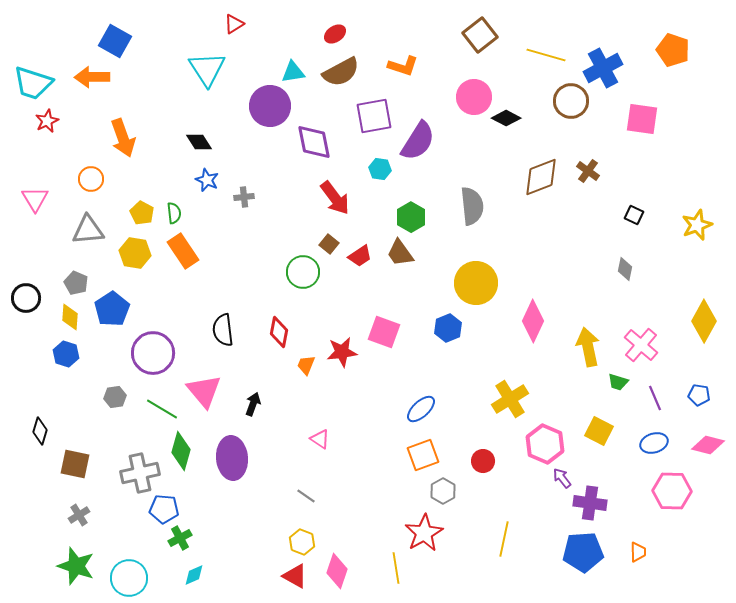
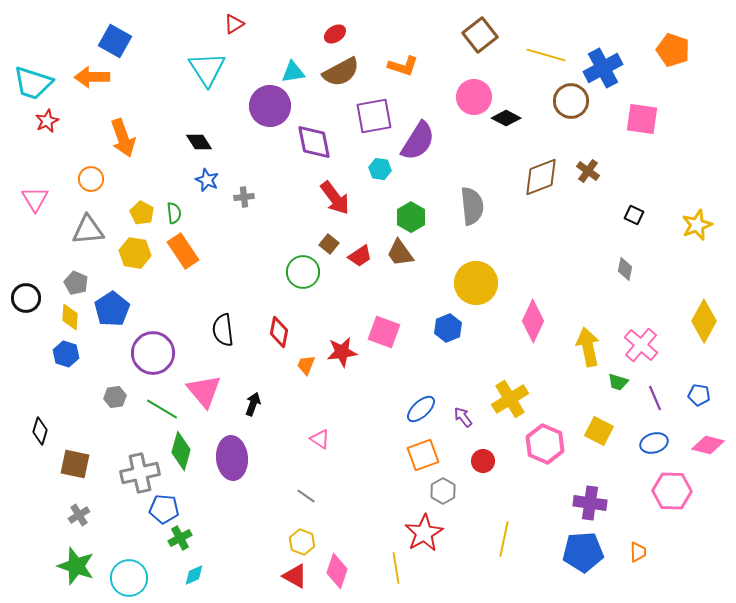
purple arrow at (562, 478): moved 99 px left, 61 px up
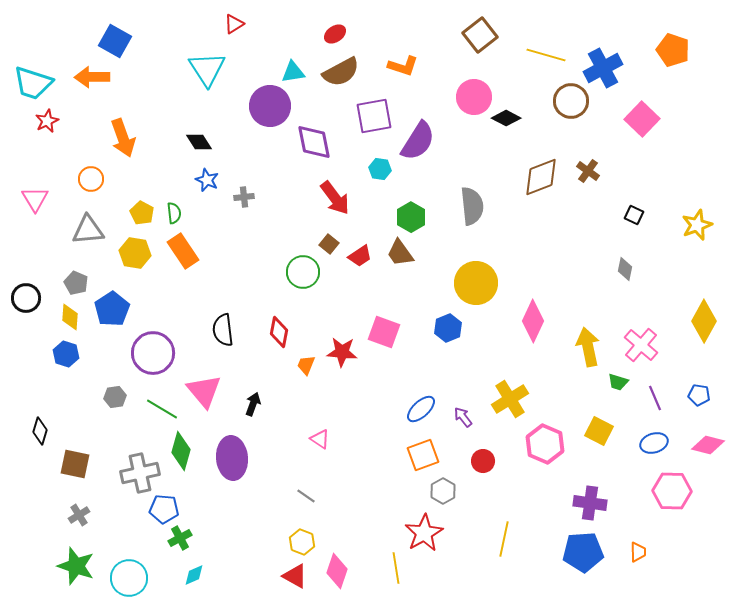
pink square at (642, 119): rotated 36 degrees clockwise
red star at (342, 352): rotated 12 degrees clockwise
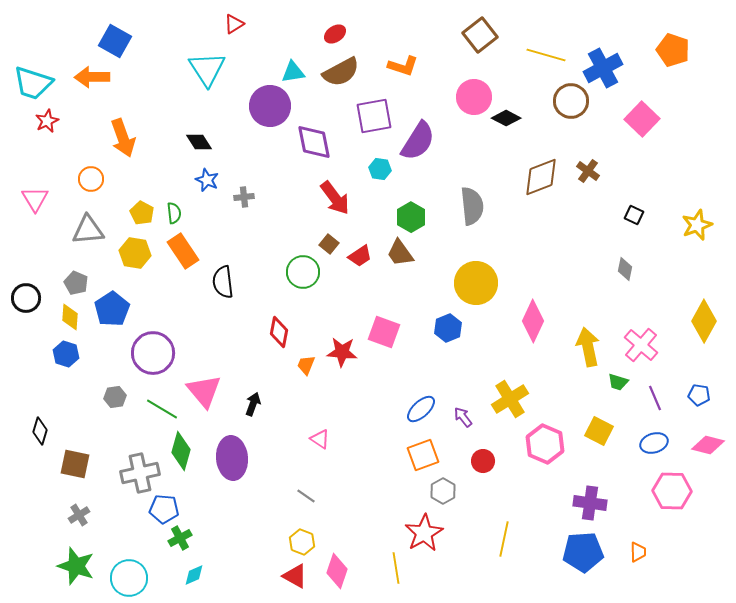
black semicircle at (223, 330): moved 48 px up
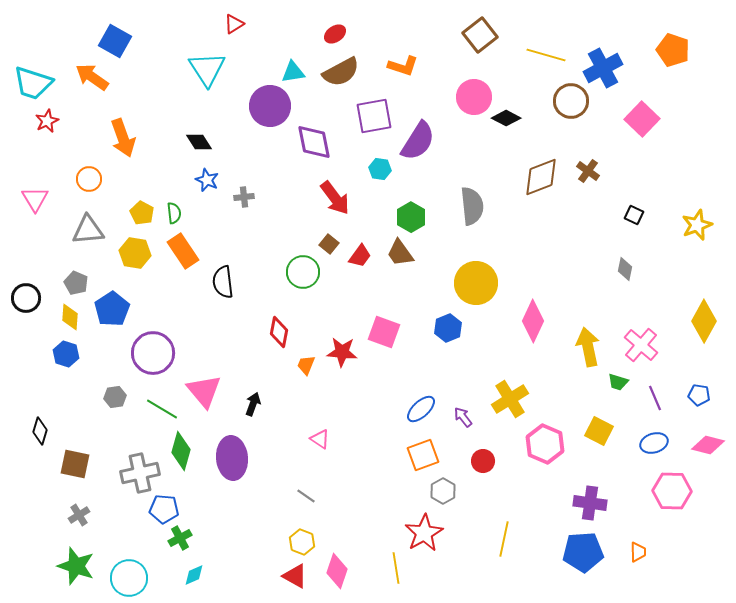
orange arrow at (92, 77): rotated 36 degrees clockwise
orange circle at (91, 179): moved 2 px left
red trapezoid at (360, 256): rotated 20 degrees counterclockwise
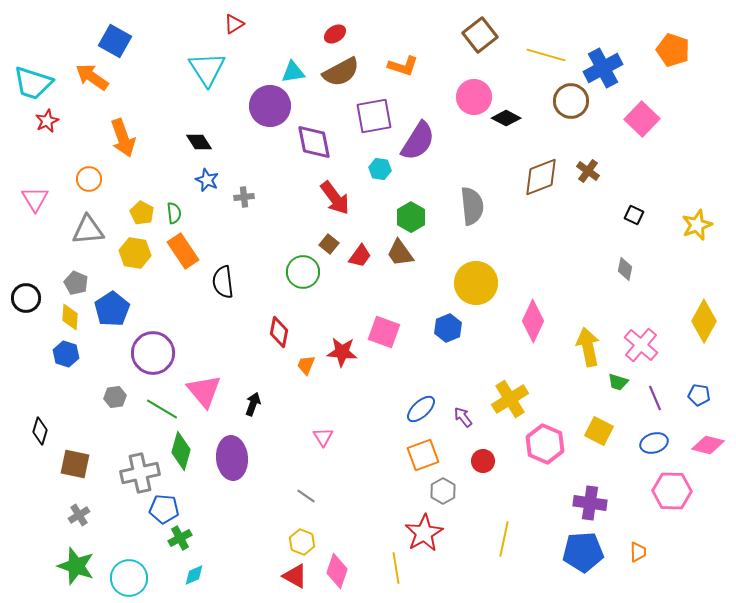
pink triangle at (320, 439): moved 3 px right, 2 px up; rotated 25 degrees clockwise
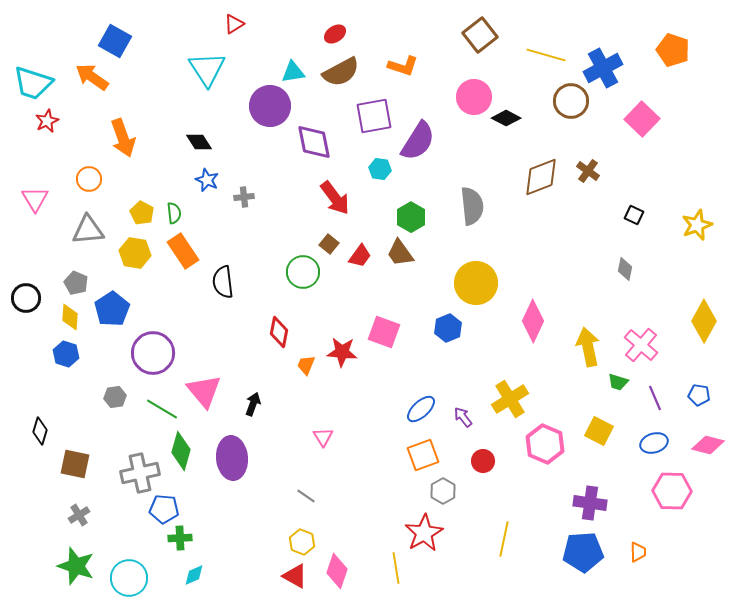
green cross at (180, 538): rotated 25 degrees clockwise
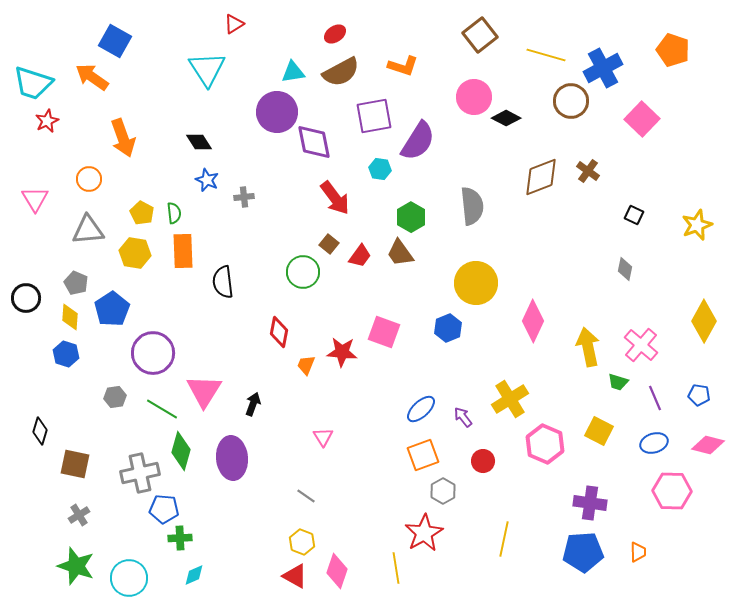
purple circle at (270, 106): moved 7 px right, 6 px down
orange rectangle at (183, 251): rotated 32 degrees clockwise
pink triangle at (204, 391): rotated 12 degrees clockwise
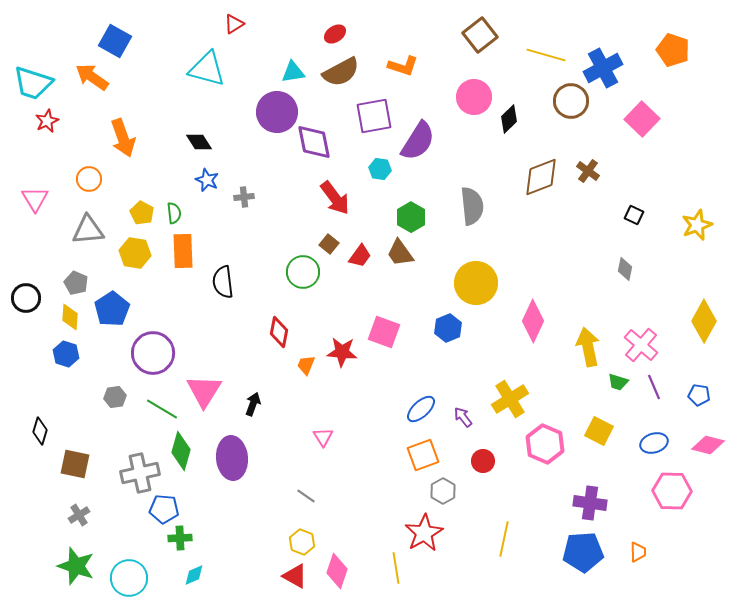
cyan triangle at (207, 69): rotated 42 degrees counterclockwise
black diamond at (506, 118): moved 3 px right, 1 px down; rotated 72 degrees counterclockwise
purple line at (655, 398): moved 1 px left, 11 px up
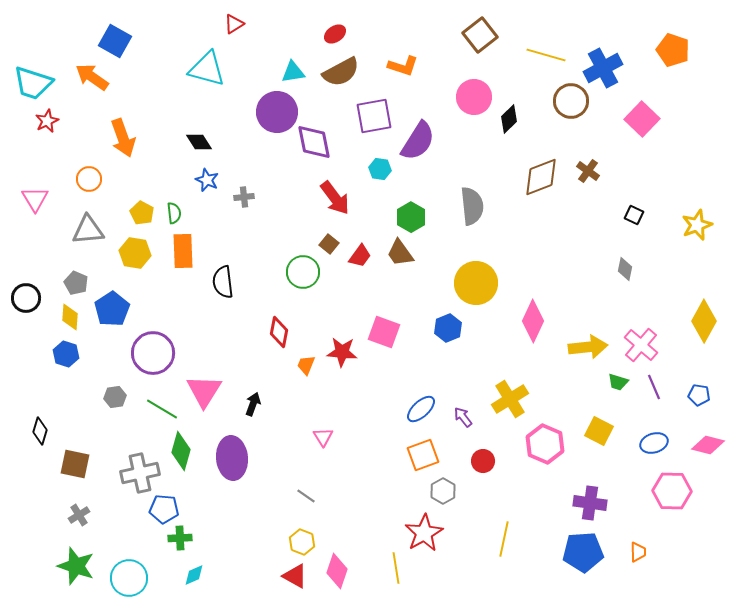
yellow arrow at (588, 347): rotated 96 degrees clockwise
